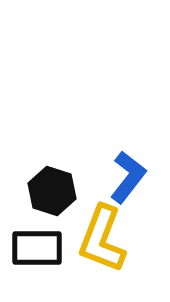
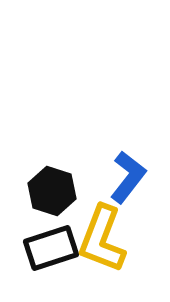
black rectangle: moved 14 px right; rotated 18 degrees counterclockwise
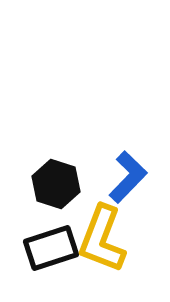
blue L-shape: rotated 6 degrees clockwise
black hexagon: moved 4 px right, 7 px up
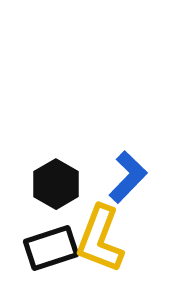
black hexagon: rotated 12 degrees clockwise
yellow L-shape: moved 2 px left
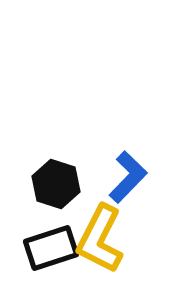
black hexagon: rotated 12 degrees counterclockwise
yellow L-shape: rotated 6 degrees clockwise
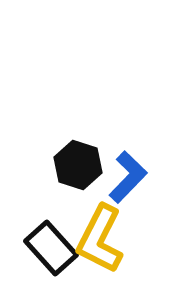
black hexagon: moved 22 px right, 19 px up
black rectangle: rotated 66 degrees clockwise
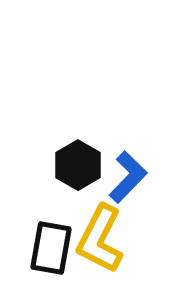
black hexagon: rotated 12 degrees clockwise
black rectangle: rotated 52 degrees clockwise
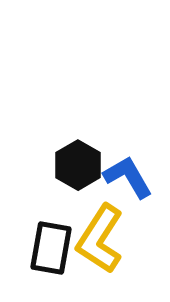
blue L-shape: rotated 74 degrees counterclockwise
yellow L-shape: rotated 6 degrees clockwise
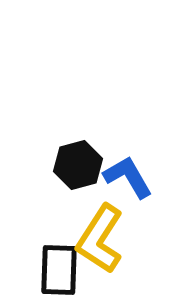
black hexagon: rotated 15 degrees clockwise
black rectangle: moved 8 px right, 22 px down; rotated 8 degrees counterclockwise
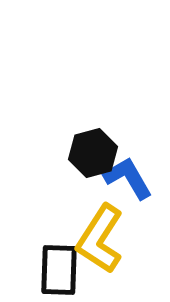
black hexagon: moved 15 px right, 12 px up
blue L-shape: moved 1 px down
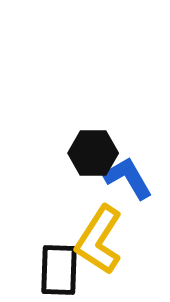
black hexagon: rotated 15 degrees clockwise
yellow L-shape: moved 1 px left, 1 px down
